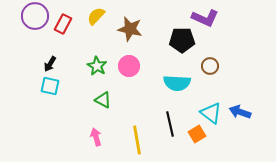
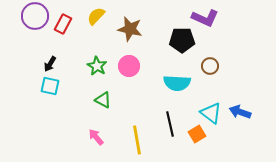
pink arrow: rotated 24 degrees counterclockwise
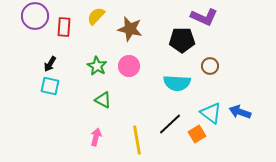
purple L-shape: moved 1 px left, 1 px up
red rectangle: moved 1 px right, 3 px down; rotated 24 degrees counterclockwise
black line: rotated 60 degrees clockwise
pink arrow: rotated 54 degrees clockwise
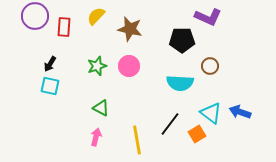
purple L-shape: moved 4 px right
green star: rotated 24 degrees clockwise
cyan semicircle: moved 3 px right
green triangle: moved 2 px left, 8 px down
black line: rotated 10 degrees counterclockwise
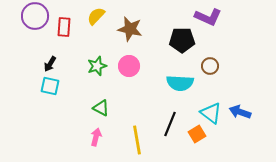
black line: rotated 15 degrees counterclockwise
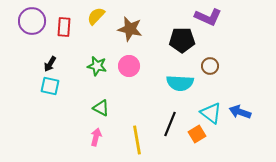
purple circle: moved 3 px left, 5 px down
green star: rotated 30 degrees clockwise
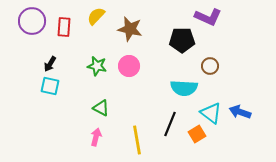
cyan semicircle: moved 4 px right, 5 px down
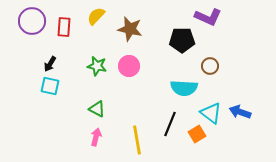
green triangle: moved 4 px left, 1 px down
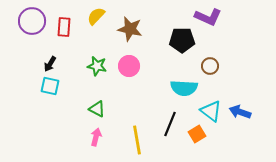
cyan triangle: moved 2 px up
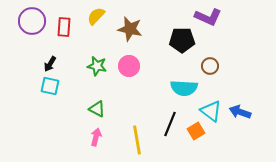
orange square: moved 1 px left, 3 px up
